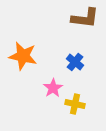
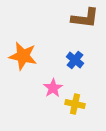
blue cross: moved 2 px up
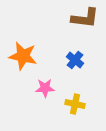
pink star: moved 8 px left; rotated 30 degrees clockwise
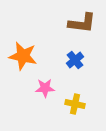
brown L-shape: moved 3 px left, 5 px down
blue cross: rotated 12 degrees clockwise
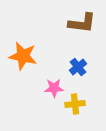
blue cross: moved 3 px right, 7 px down
pink star: moved 9 px right
yellow cross: rotated 18 degrees counterclockwise
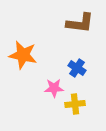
brown L-shape: moved 2 px left
orange star: moved 1 px up
blue cross: moved 1 px left, 1 px down; rotated 18 degrees counterclockwise
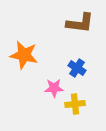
orange star: moved 1 px right
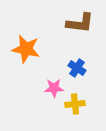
orange star: moved 2 px right, 6 px up
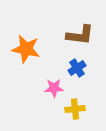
brown L-shape: moved 12 px down
blue cross: rotated 24 degrees clockwise
yellow cross: moved 5 px down
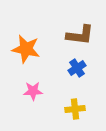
pink star: moved 21 px left, 3 px down
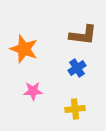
brown L-shape: moved 3 px right
orange star: moved 2 px left; rotated 8 degrees clockwise
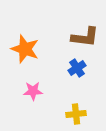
brown L-shape: moved 2 px right, 2 px down
orange star: moved 1 px right
yellow cross: moved 1 px right, 5 px down
